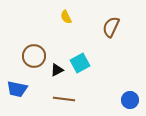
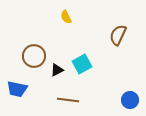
brown semicircle: moved 7 px right, 8 px down
cyan square: moved 2 px right, 1 px down
brown line: moved 4 px right, 1 px down
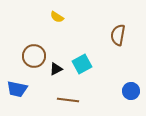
yellow semicircle: moved 9 px left; rotated 32 degrees counterclockwise
brown semicircle: rotated 15 degrees counterclockwise
black triangle: moved 1 px left, 1 px up
blue circle: moved 1 px right, 9 px up
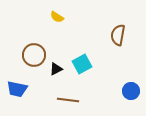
brown circle: moved 1 px up
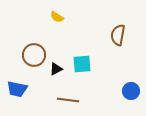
cyan square: rotated 24 degrees clockwise
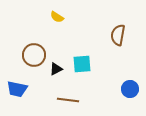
blue circle: moved 1 px left, 2 px up
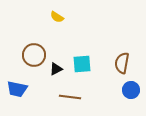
brown semicircle: moved 4 px right, 28 px down
blue circle: moved 1 px right, 1 px down
brown line: moved 2 px right, 3 px up
